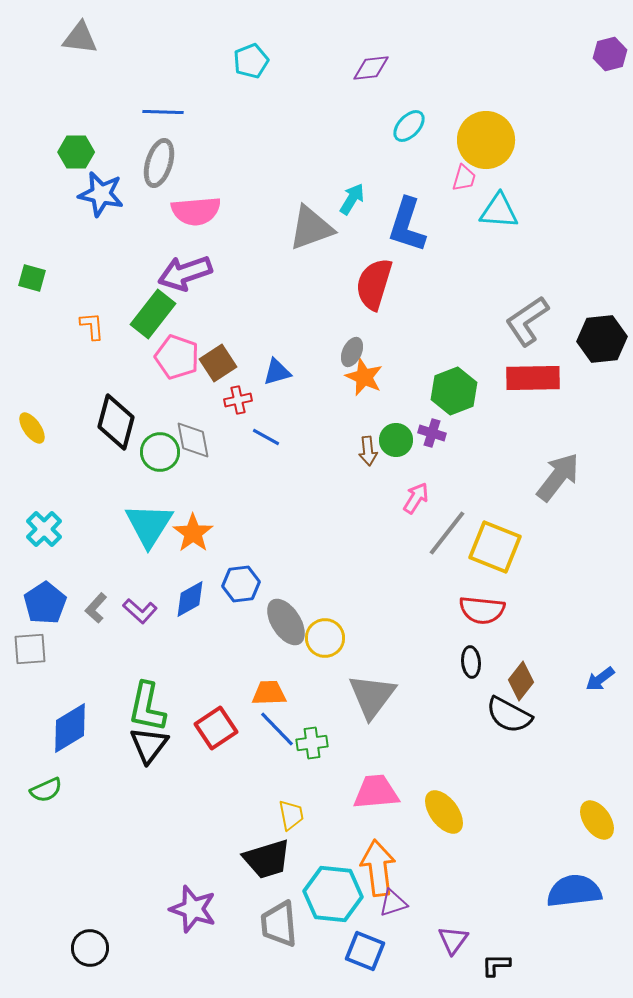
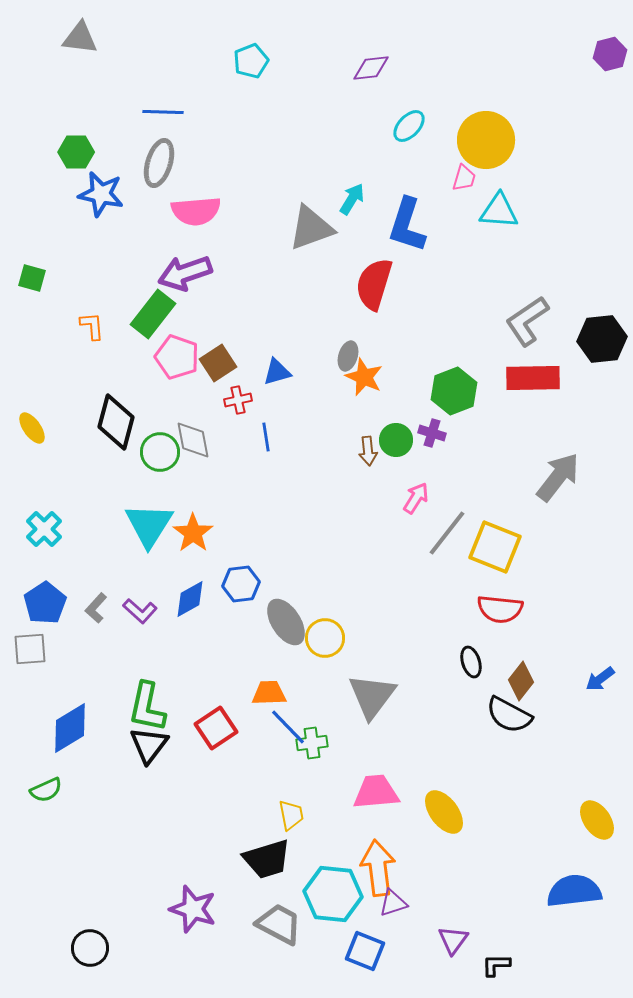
gray ellipse at (352, 352): moved 4 px left, 4 px down; rotated 8 degrees counterclockwise
blue line at (266, 437): rotated 52 degrees clockwise
red semicircle at (482, 610): moved 18 px right, 1 px up
black ellipse at (471, 662): rotated 12 degrees counterclockwise
blue line at (277, 729): moved 11 px right, 2 px up
gray trapezoid at (279, 924): rotated 123 degrees clockwise
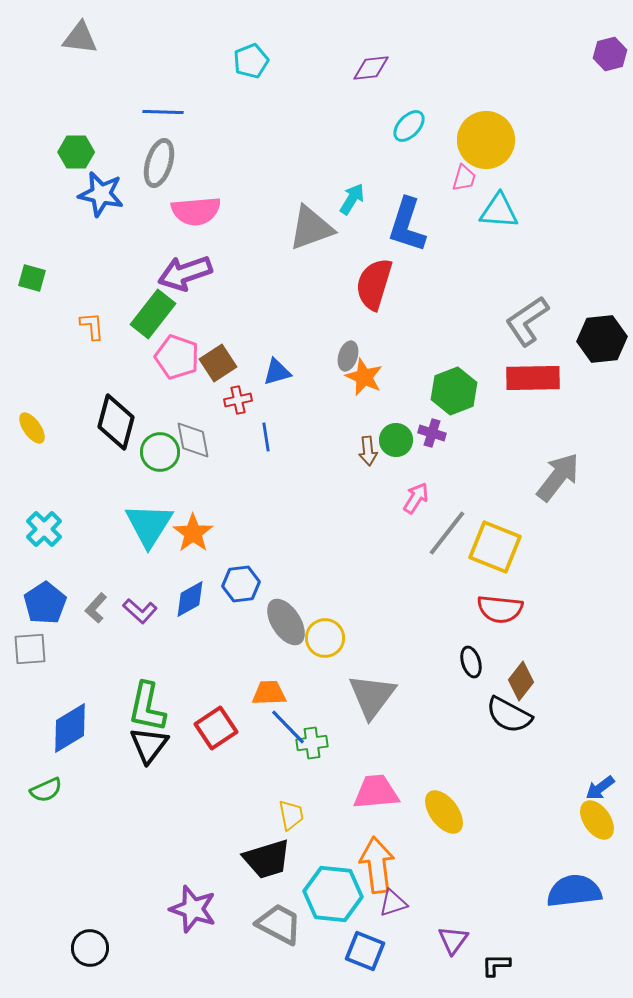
blue arrow at (600, 679): moved 109 px down
orange arrow at (378, 868): moved 1 px left, 3 px up
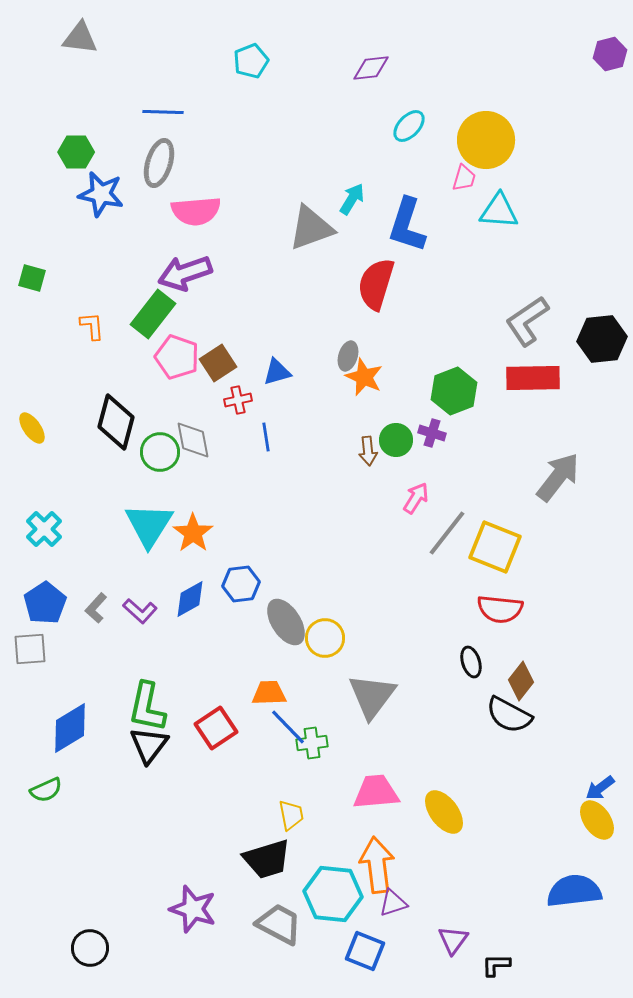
red semicircle at (374, 284): moved 2 px right
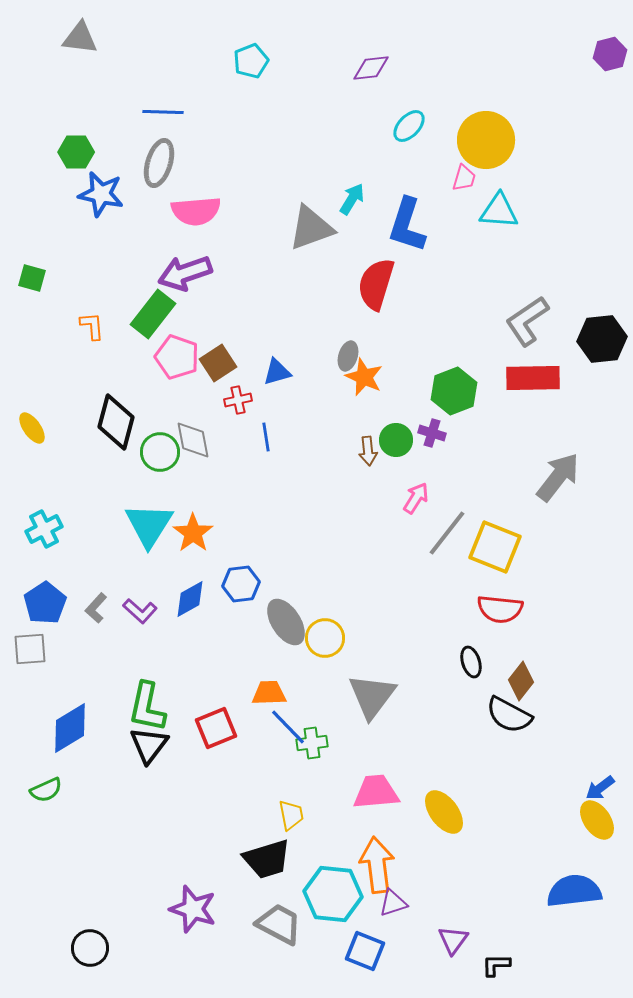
cyan cross at (44, 529): rotated 18 degrees clockwise
red square at (216, 728): rotated 12 degrees clockwise
